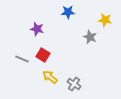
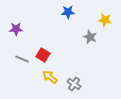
purple star: moved 21 px left; rotated 16 degrees counterclockwise
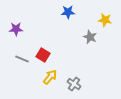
yellow arrow: rotated 91 degrees clockwise
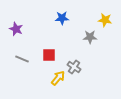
blue star: moved 6 px left, 6 px down
purple star: rotated 24 degrees clockwise
gray star: rotated 24 degrees counterclockwise
red square: moved 6 px right; rotated 32 degrees counterclockwise
yellow arrow: moved 8 px right, 1 px down
gray cross: moved 17 px up
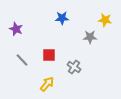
gray line: moved 1 px down; rotated 24 degrees clockwise
yellow arrow: moved 11 px left, 6 px down
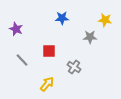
red square: moved 4 px up
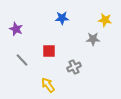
gray star: moved 3 px right, 2 px down
gray cross: rotated 32 degrees clockwise
yellow arrow: moved 1 px right, 1 px down; rotated 77 degrees counterclockwise
